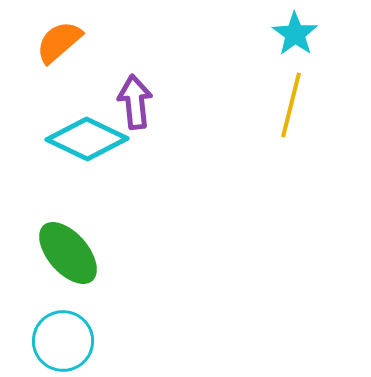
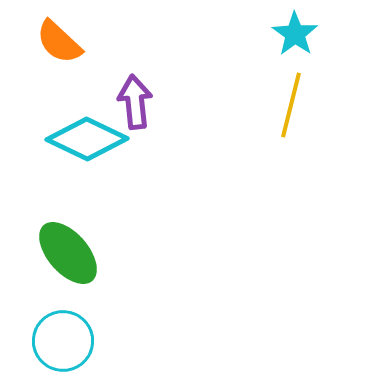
orange semicircle: rotated 96 degrees counterclockwise
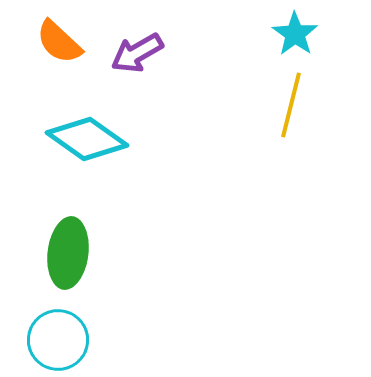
purple arrow: moved 2 px right, 49 px up; rotated 114 degrees counterclockwise
cyan diamond: rotated 10 degrees clockwise
green ellipse: rotated 48 degrees clockwise
cyan circle: moved 5 px left, 1 px up
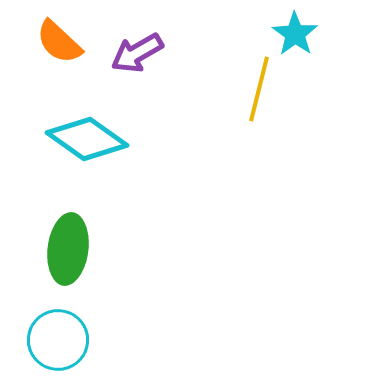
yellow line: moved 32 px left, 16 px up
green ellipse: moved 4 px up
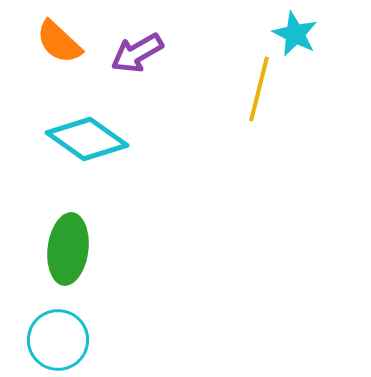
cyan star: rotated 9 degrees counterclockwise
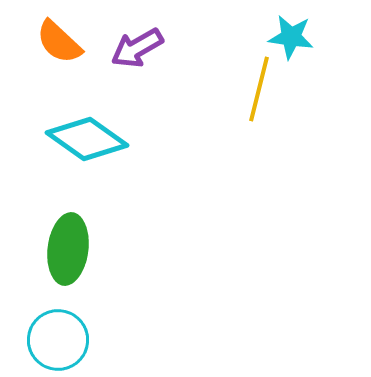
cyan star: moved 4 px left, 3 px down; rotated 18 degrees counterclockwise
purple arrow: moved 5 px up
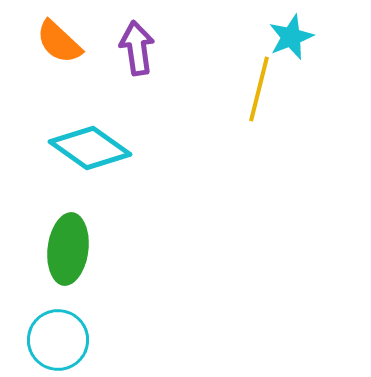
cyan star: rotated 30 degrees counterclockwise
purple arrow: rotated 112 degrees clockwise
cyan diamond: moved 3 px right, 9 px down
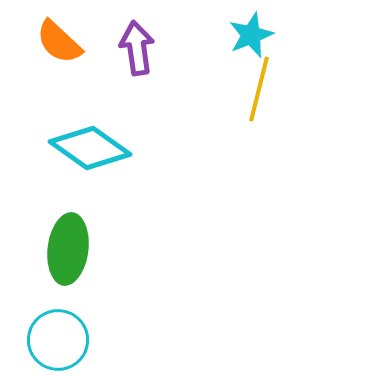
cyan star: moved 40 px left, 2 px up
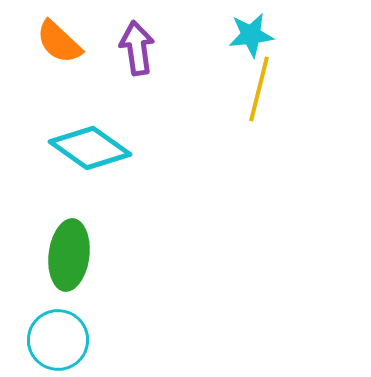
cyan star: rotated 15 degrees clockwise
green ellipse: moved 1 px right, 6 px down
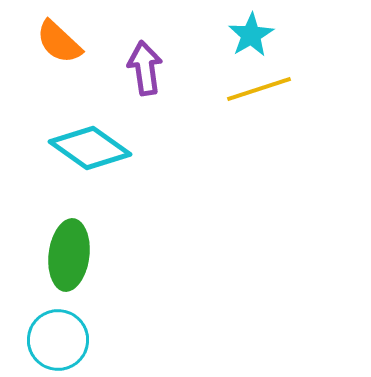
cyan star: rotated 24 degrees counterclockwise
purple arrow: moved 8 px right, 20 px down
yellow line: rotated 58 degrees clockwise
